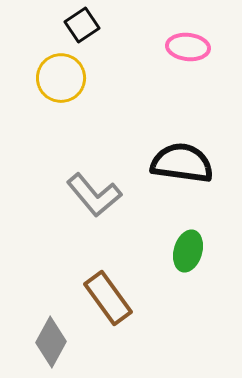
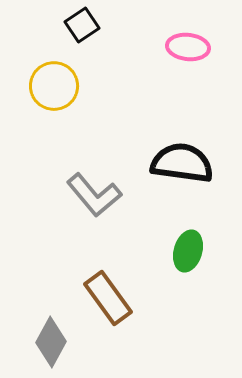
yellow circle: moved 7 px left, 8 px down
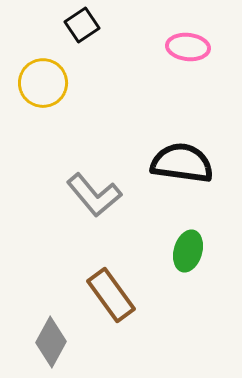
yellow circle: moved 11 px left, 3 px up
brown rectangle: moved 3 px right, 3 px up
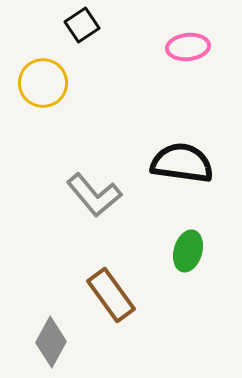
pink ellipse: rotated 12 degrees counterclockwise
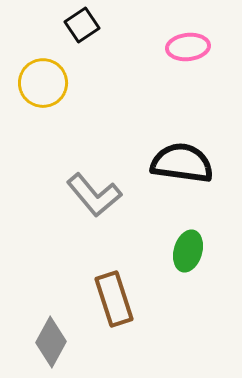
brown rectangle: moved 3 px right, 4 px down; rotated 18 degrees clockwise
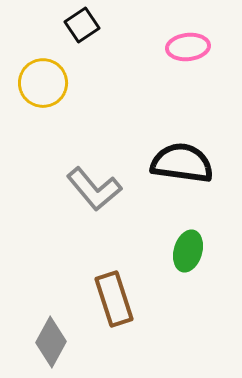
gray L-shape: moved 6 px up
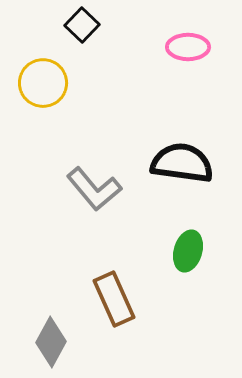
black square: rotated 12 degrees counterclockwise
pink ellipse: rotated 6 degrees clockwise
brown rectangle: rotated 6 degrees counterclockwise
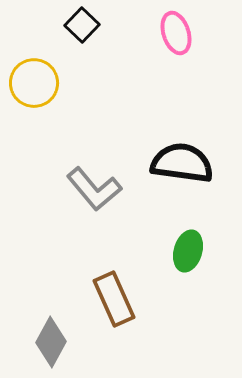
pink ellipse: moved 12 px left, 14 px up; rotated 72 degrees clockwise
yellow circle: moved 9 px left
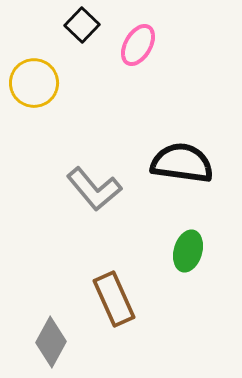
pink ellipse: moved 38 px left, 12 px down; rotated 48 degrees clockwise
